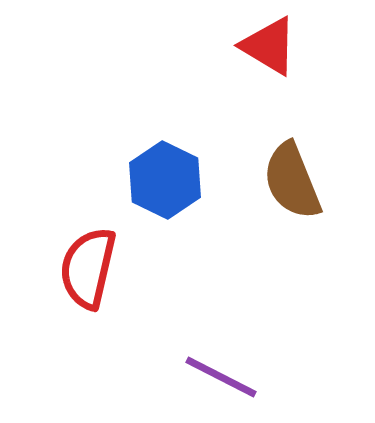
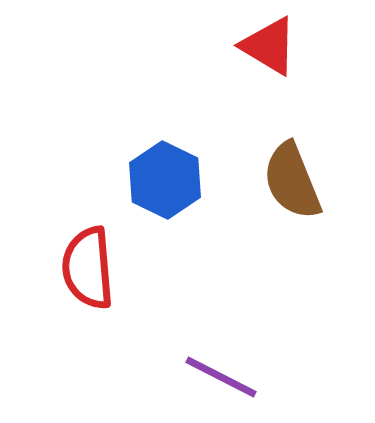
red semicircle: rotated 18 degrees counterclockwise
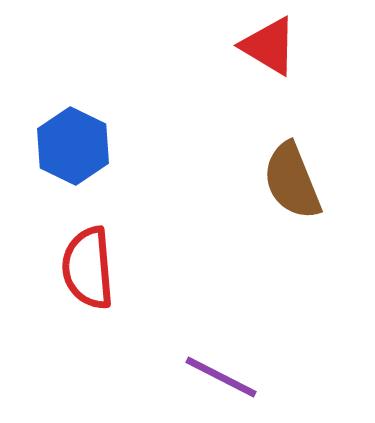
blue hexagon: moved 92 px left, 34 px up
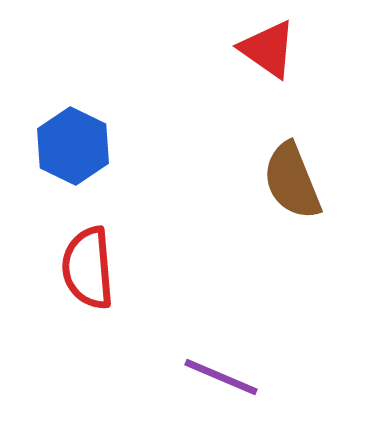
red triangle: moved 1 px left, 3 px down; rotated 4 degrees clockwise
purple line: rotated 4 degrees counterclockwise
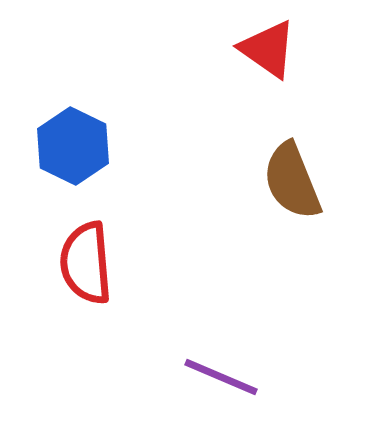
red semicircle: moved 2 px left, 5 px up
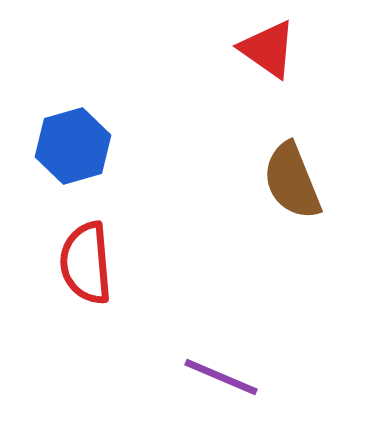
blue hexagon: rotated 18 degrees clockwise
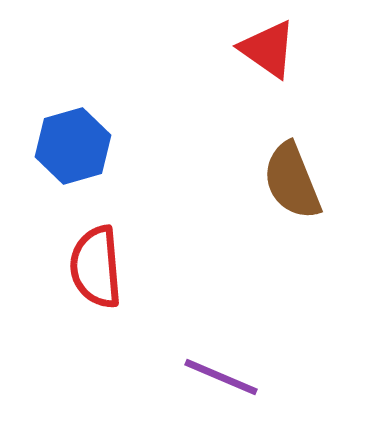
red semicircle: moved 10 px right, 4 px down
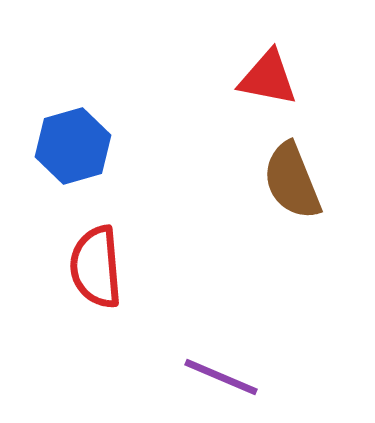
red triangle: moved 29 px down; rotated 24 degrees counterclockwise
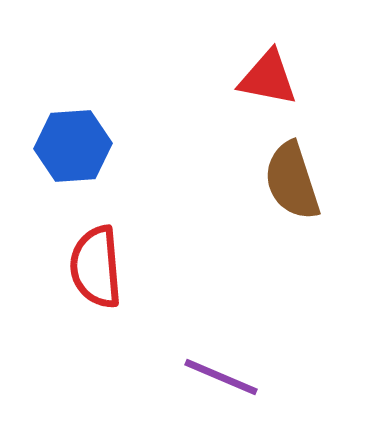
blue hexagon: rotated 12 degrees clockwise
brown semicircle: rotated 4 degrees clockwise
